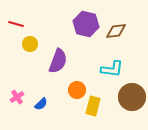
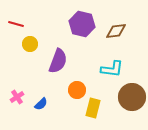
purple hexagon: moved 4 px left
yellow rectangle: moved 2 px down
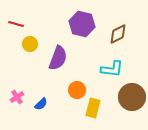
brown diamond: moved 2 px right, 3 px down; rotated 20 degrees counterclockwise
purple semicircle: moved 3 px up
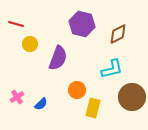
cyan L-shape: rotated 20 degrees counterclockwise
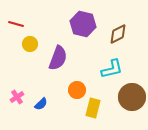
purple hexagon: moved 1 px right
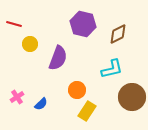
red line: moved 2 px left
yellow rectangle: moved 6 px left, 3 px down; rotated 18 degrees clockwise
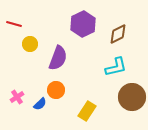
purple hexagon: rotated 20 degrees clockwise
cyan L-shape: moved 4 px right, 2 px up
orange circle: moved 21 px left
blue semicircle: moved 1 px left
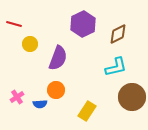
blue semicircle: rotated 40 degrees clockwise
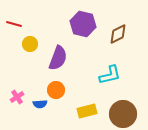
purple hexagon: rotated 20 degrees counterclockwise
cyan L-shape: moved 6 px left, 8 px down
brown circle: moved 9 px left, 17 px down
yellow rectangle: rotated 42 degrees clockwise
